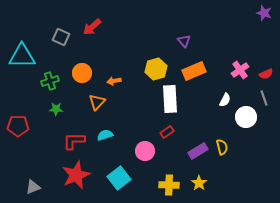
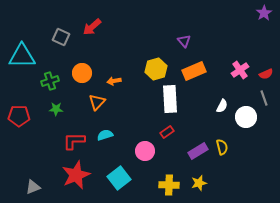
purple star: rotated 21 degrees clockwise
white semicircle: moved 3 px left, 6 px down
red pentagon: moved 1 px right, 10 px up
yellow star: rotated 21 degrees clockwise
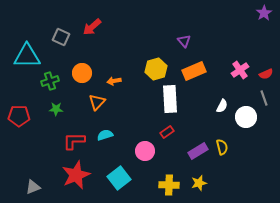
cyan triangle: moved 5 px right
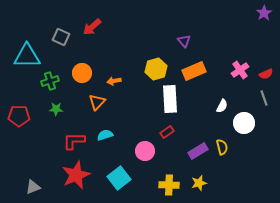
white circle: moved 2 px left, 6 px down
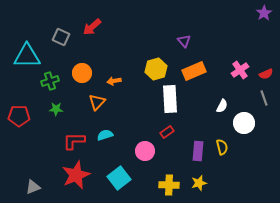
purple rectangle: rotated 54 degrees counterclockwise
